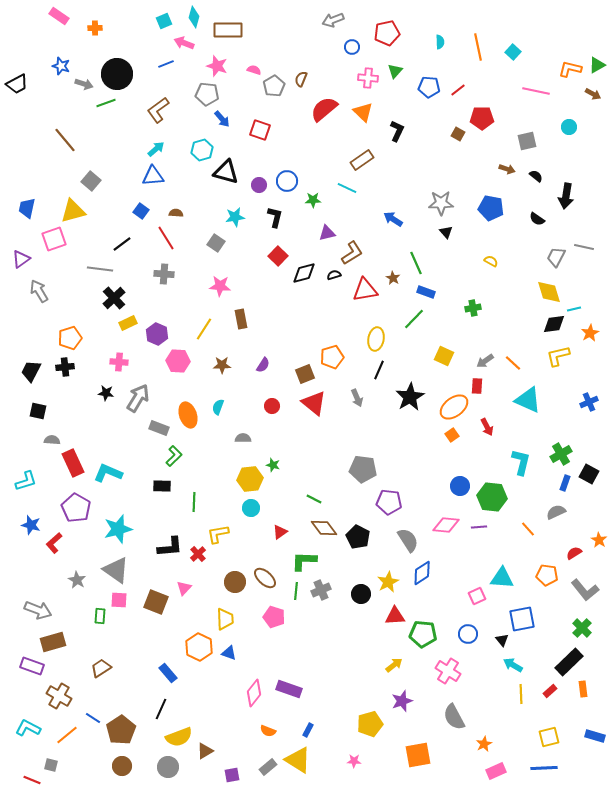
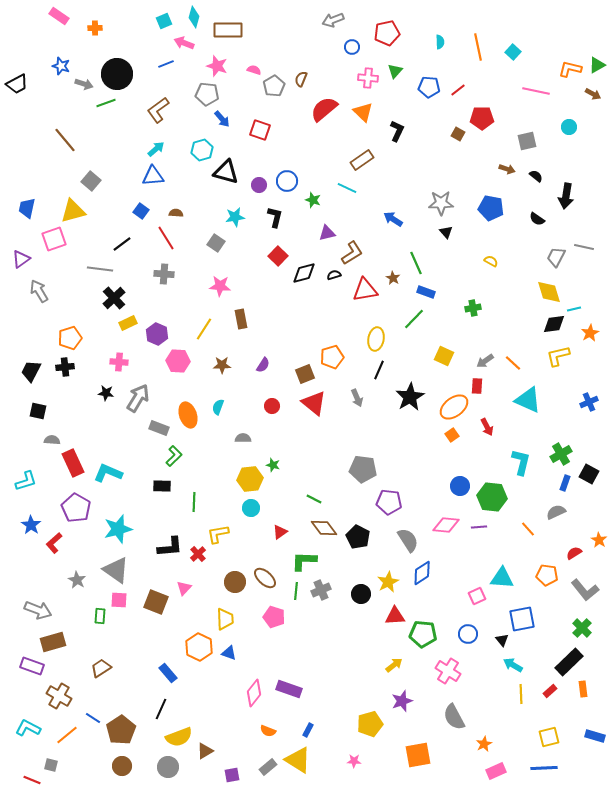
green star at (313, 200): rotated 21 degrees clockwise
blue star at (31, 525): rotated 18 degrees clockwise
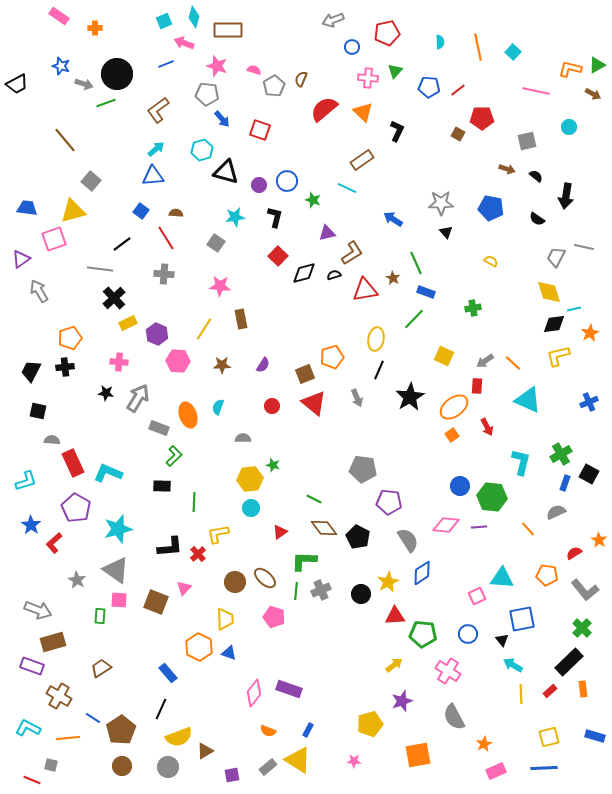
blue trapezoid at (27, 208): rotated 85 degrees clockwise
orange line at (67, 735): moved 1 px right, 3 px down; rotated 35 degrees clockwise
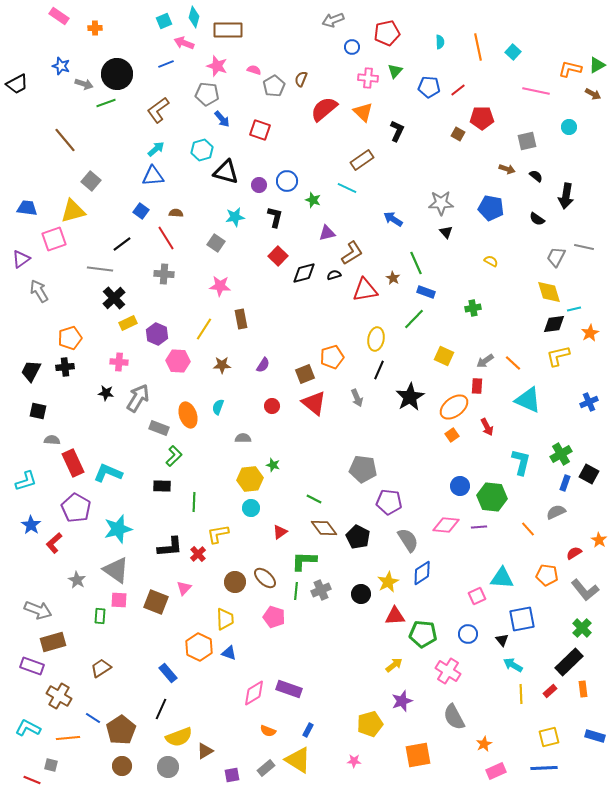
pink diamond at (254, 693): rotated 20 degrees clockwise
gray rectangle at (268, 767): moved 2 px left, 1 px down
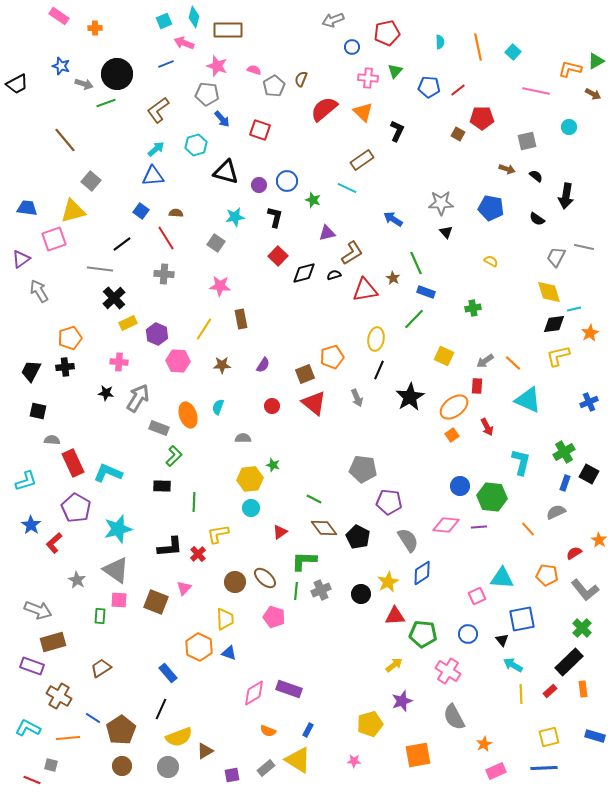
green triangle at (597, 65): moved 1 px left, 4 px up
cyan hexagon at (202, 150): moved 6 px left, 5 px up
green cross at (561, 454): moved 3 px right, 2 px up
